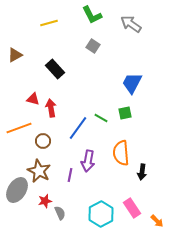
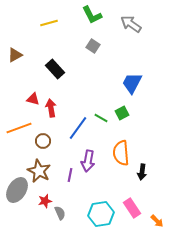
green square: moved 3 px left; rotated 16 degrees counterclockwise
cyan hexagon: rotated 20 degrees clockwise
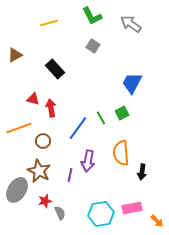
green L-shape: moved 1 px down
green line: rotated 32 degrees clockwise
pink rectangle: rotated 66 degrees counterclockwise
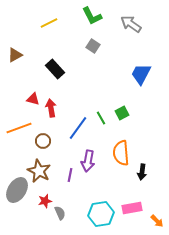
yellow line: rotated 12 degrees counterclockwise
blue trapezoid: moved 9 px right, 9 px up
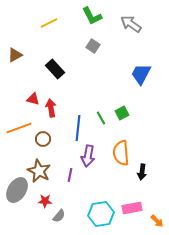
blue line: rotated 30 degrees counterclockwise
brown circle: moved 2 px up
purple arrow: moved 5 px up
red star: rotated 16 degrees clockwise
gray semicircle: moved 1 px left, 3 px down; rotated 64 degrees clockwise
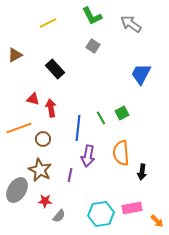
yellow line: moved 1 px left
brown star: moved 1 px right, 1 px up
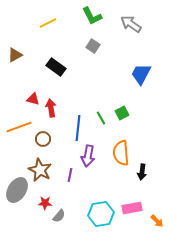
black rectangle: moved 1 px right, 2 px up; rotated 12 degrees counterclockwise
orange line: moved 1 px up
red star: moved 2 px down
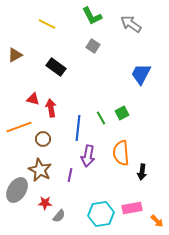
yellow line: moved 1 px left, 1 px down; rotated 54 degrees clockwise
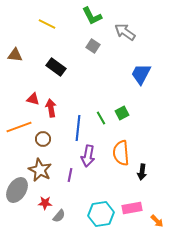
gray arrow: moved 6 px left, 8 px down
brown triangle: rotated 35 degrees clockwise
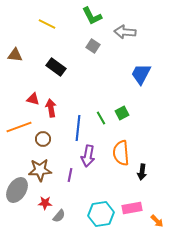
gray arrow: rotated 30 degrees counterclockwise
brown star: rotated 30 degrees counterclockwise
